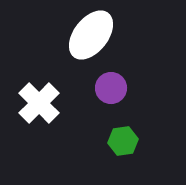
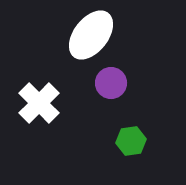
purple circle: moved 5 px up
green hexagon: moved 8 px right
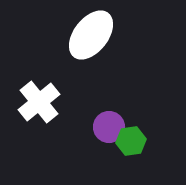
purple circle: moved 2 px left, 44 px down
white cross: moved 1 px up; rotated 6 degrees clockwise
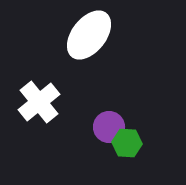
white ellipse: moved 2 px left
green hexagon: moved 4 px left, 2 px down; rotated 12 degrees clockwise
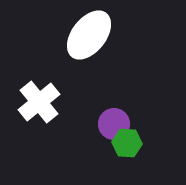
purple circle: moved 5 px right, 3 px up
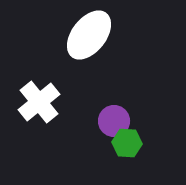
purple circle: moved 3 px up
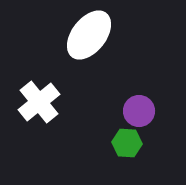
purple circle: moved 25 px right, 10 px up
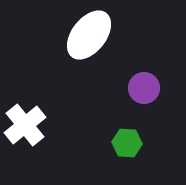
white cross: moved 14 px left, 23 px down
purple circle: moved 5 px right, 23 px up
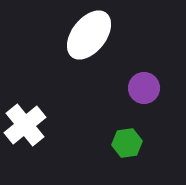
green hexagon: rotated 12 degrees counterclockwise
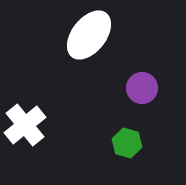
purple circle: moved 2 px left
green hexagon: rotated 24 degrees clockwise
